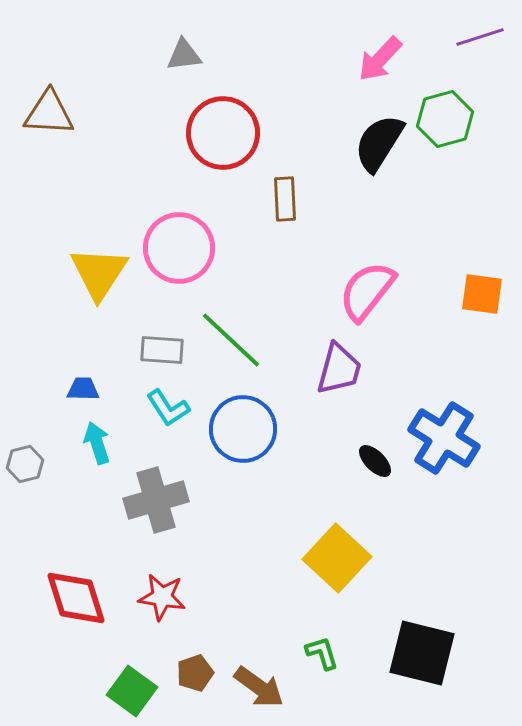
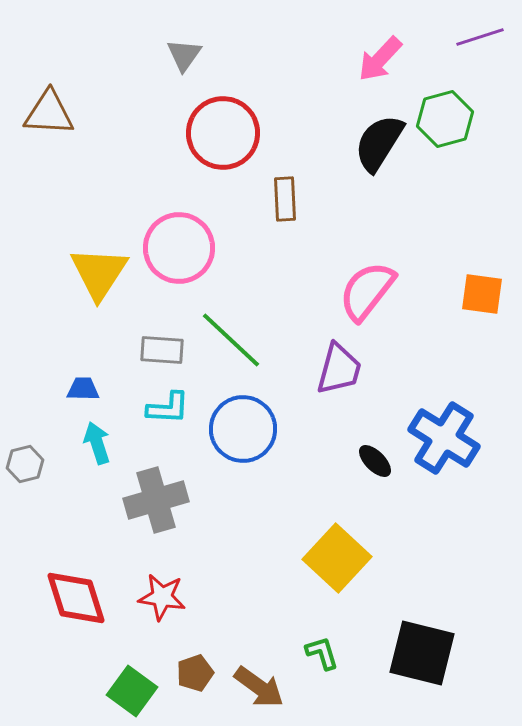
gray triangle: rotated 48 degrees counterclockwise
cyan L-shape: rotated 54 degrees counterclockwise
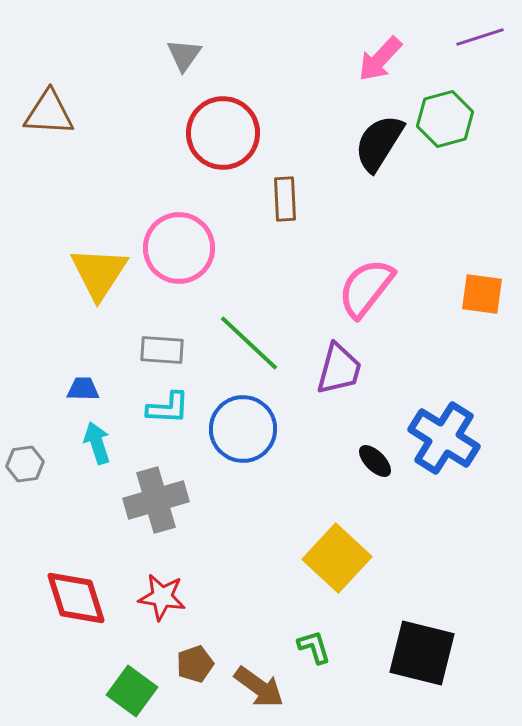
pink semicircle: moved 1 px left, 3 px up
green line: moved 18 px right, 3 px down
gray hexagon: rotated 6 degrees clockwise
green L-shape: moved 8 px left, 6 px up
brown pentagon: moved 9 px up
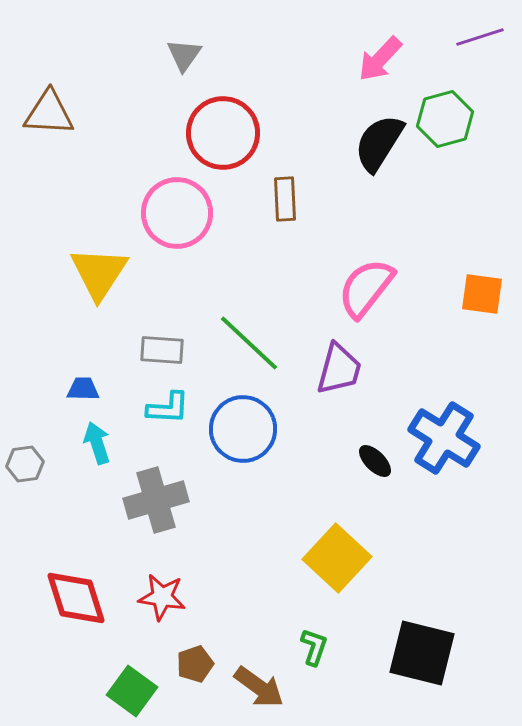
pink circle: moved 2 px left, 35 px up
green L-shape: rotated 36 degrees clockwise
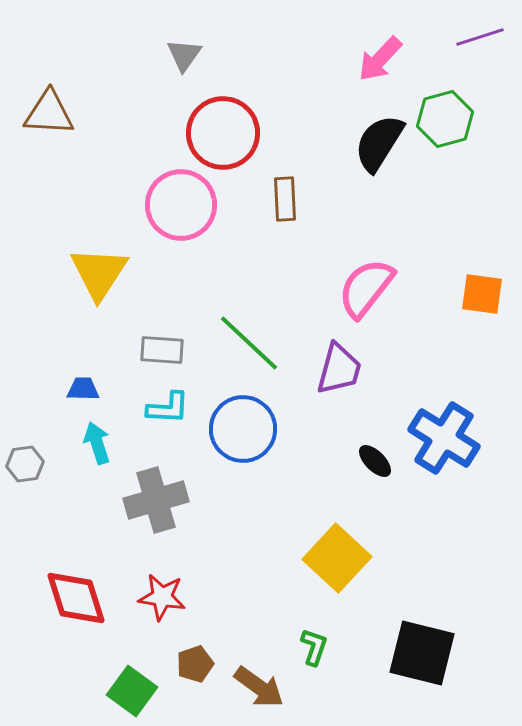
pink circle: moved 4 px right, 8 px up
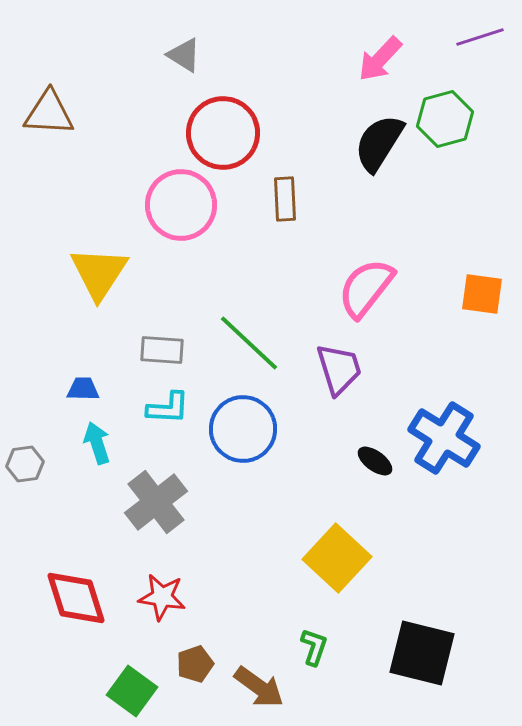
gray triangle: rotated 33 degrees counterclockwise
purple trapezoid: rotated 32 degrees counterclockwise
black ellipse: rotated 9 degrees counterclockwise
gray cross: moved 2 px down; rotated 22 degrees counterclockwise
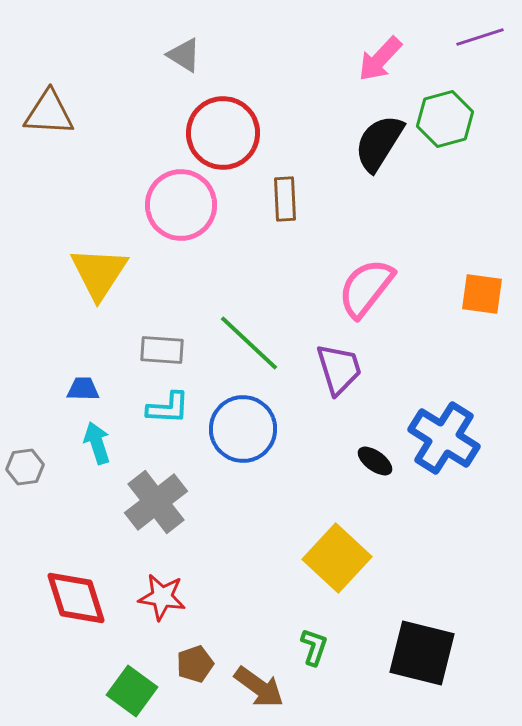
gray hexagon: moved 3 px down
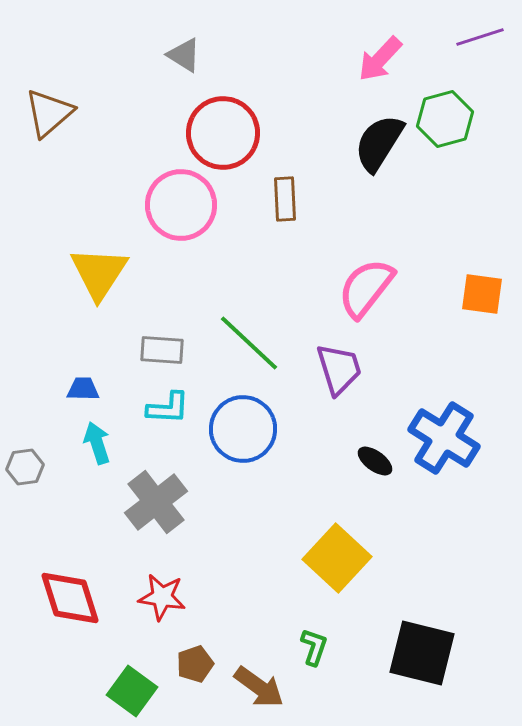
brown triangle: rotated 44 degrees counterclockwise
red diamond: moved 6 px left
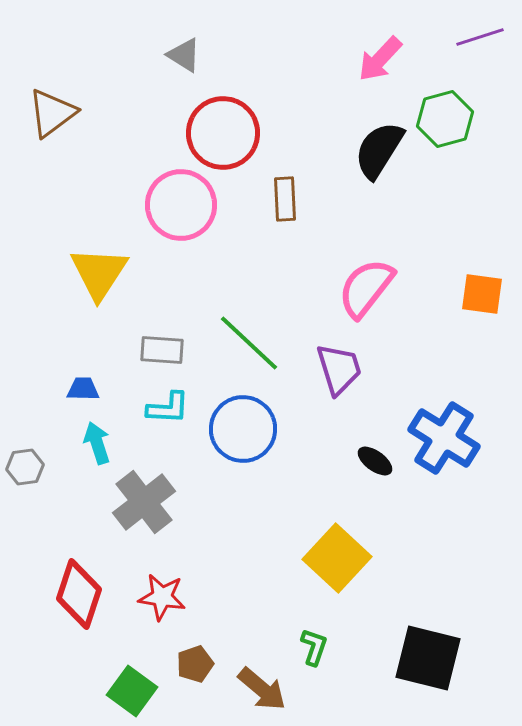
brown triangle: moved 3 px right; rotated 4 degrees clockwise
black semicircle: moved 7 px down
gray cross: moved 12 px left
red diamond: moved 9 px right, 4 px up; rotated 36 degrees clockwise
black square: moved 6 px right, 5 px down
brown arrow: moved 3 px right, 2 px down; rotated 4 degrees clockwise
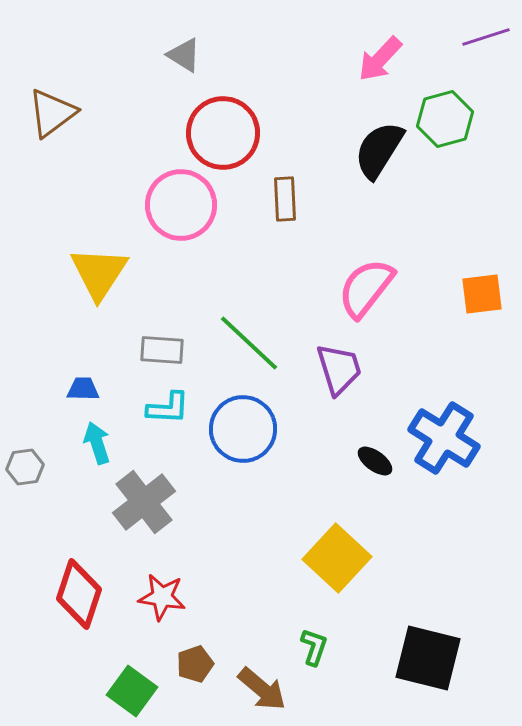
purple line: moved 6 px right
orange square: rotated 15 degrees counterclockwise
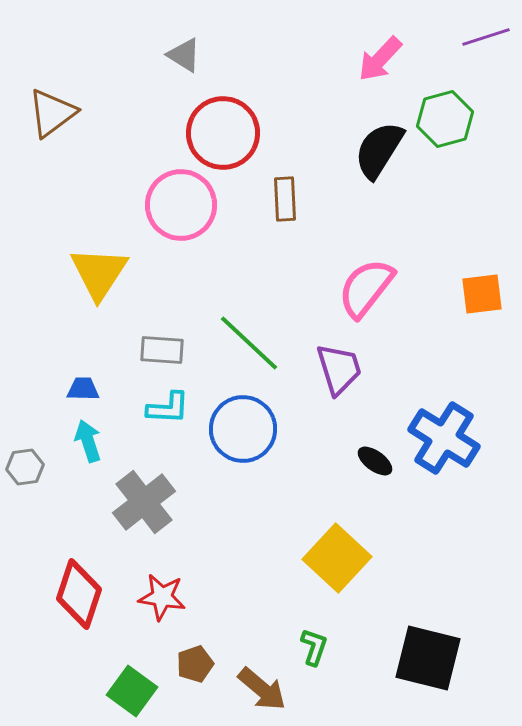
cyan arrow: moved 9 px left, 2 px up
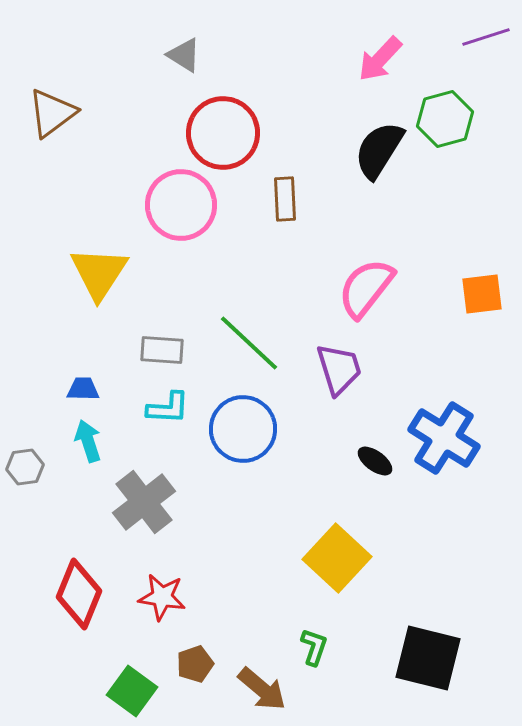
red diamond: rotated 4 degrees clockwise
